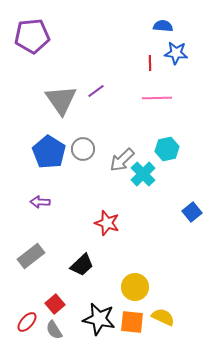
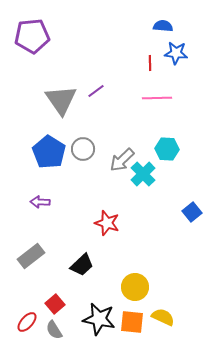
cyan hexagon: rotated 15 degrees clockwise
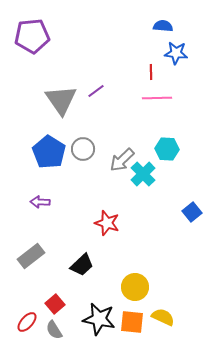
red line: moved 1 px right, 9 px down
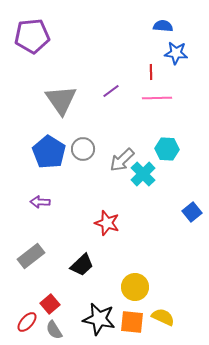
purple line: moved 15 px right
red square: moved 5 px left
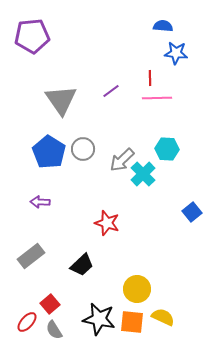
red line: moved 1 px left, 6 px down
yellow circle: moved 2 px right, 2 px down
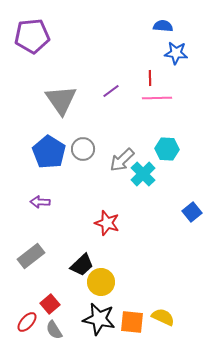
yellow circle: moved 36 px left, 7 px up
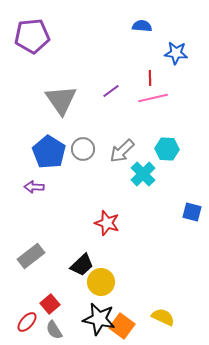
blue semicircle: moved 21 px left
pink line: moved 4 px left; rotated 12 degrees counterclockwise
gray arrow: moved 9 px up
purple arrow: moved 6 px left, 15 px up
blue square: rotated 36 degrees counterclockwise
orange square: moved 10 px left, 4 px down; rotated 30 degrees clockwise
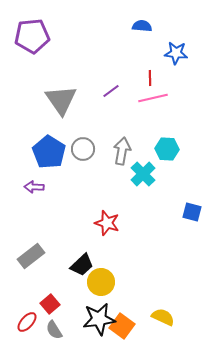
gray arrow: rotated 144 degrees clockwise
black star: rotated 20 degrees counterclockwise
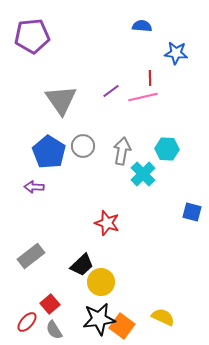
pink line: moved 10 px left, 1 px up
gray circle: moved 3 px up
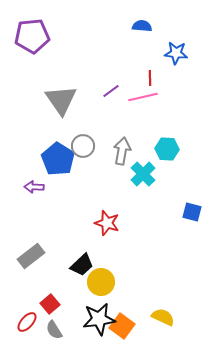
blue pentagon: moved 9 px right, 7 px down
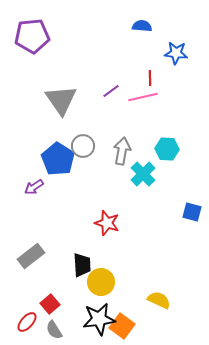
purple arrow: rotated 36 degrees counterclockwise
black trapezoid: rotated 50 degrees counterclockwise
yellow semicircle: moved 4 px left, 17 px up
